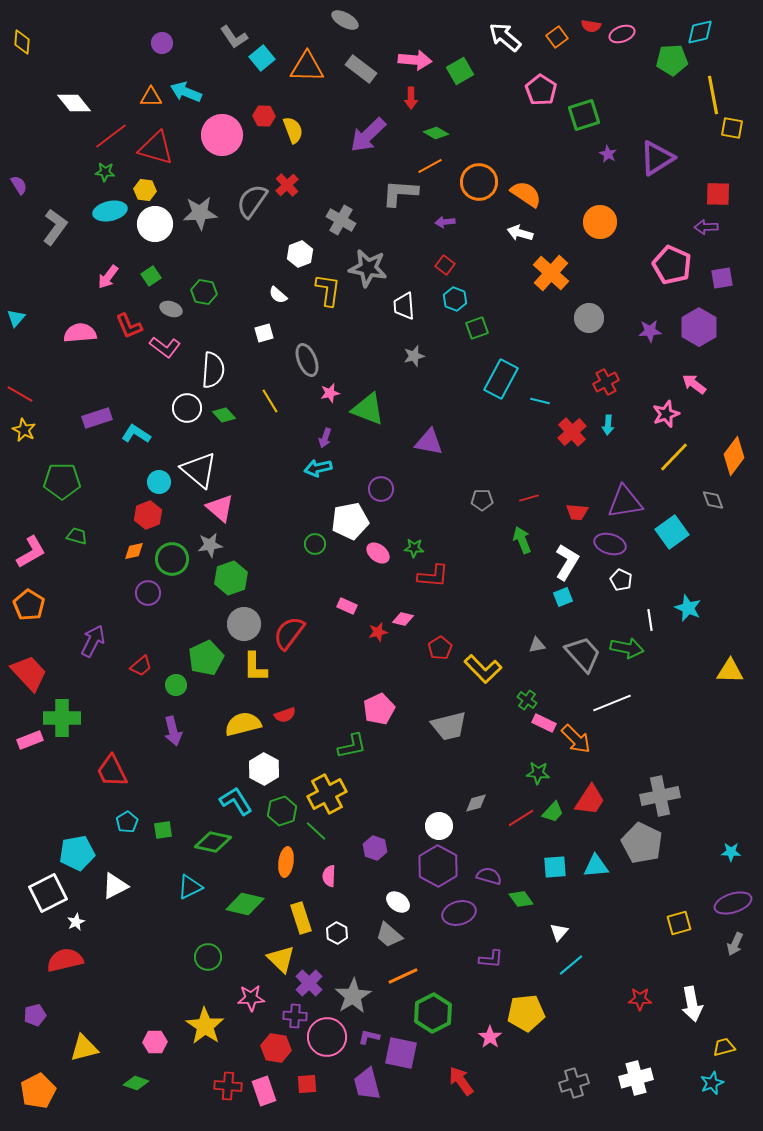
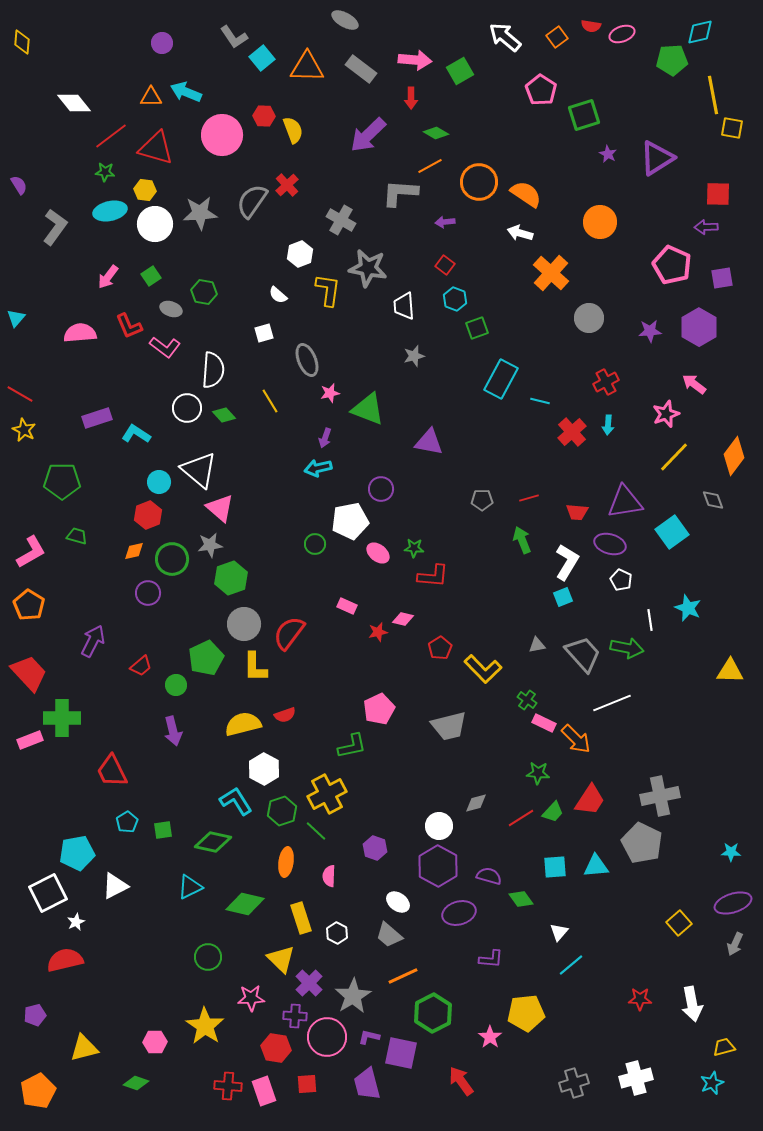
yellow square at (679, 923): rotated 25 degrees counterclockwise
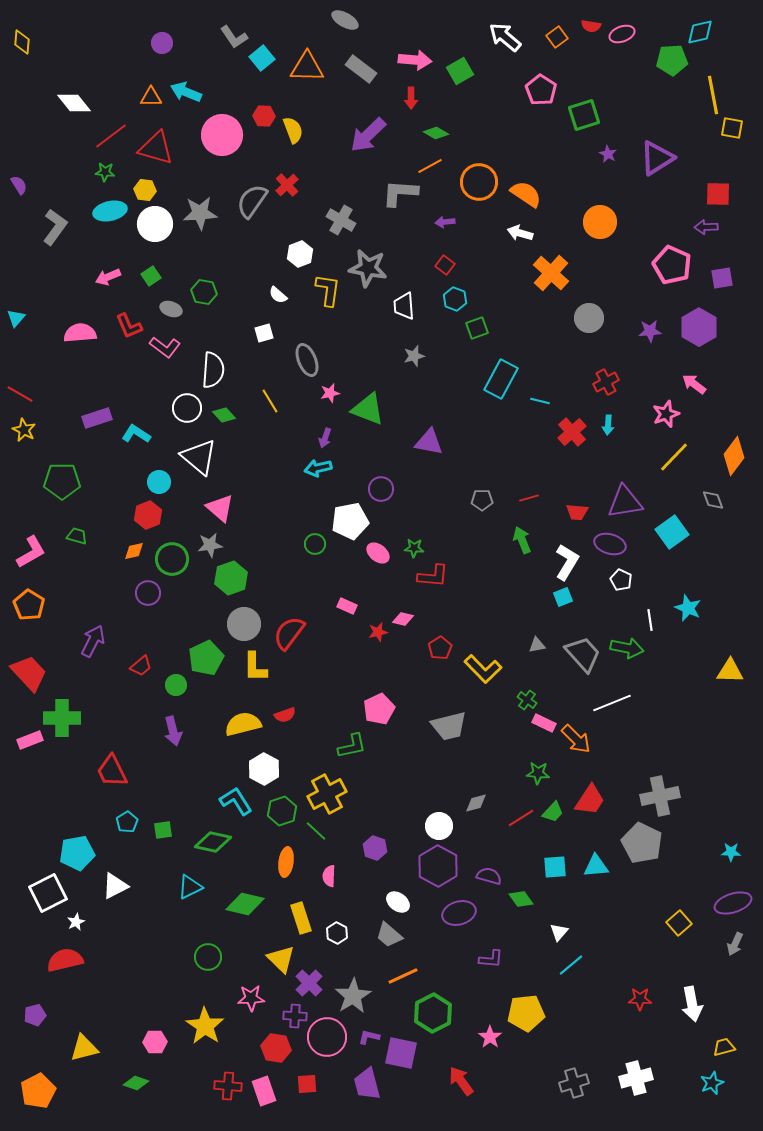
pink arrow at (108, 277): rotated 30 degrees clockwise
white triangle at (199, 470): moved 13 px up
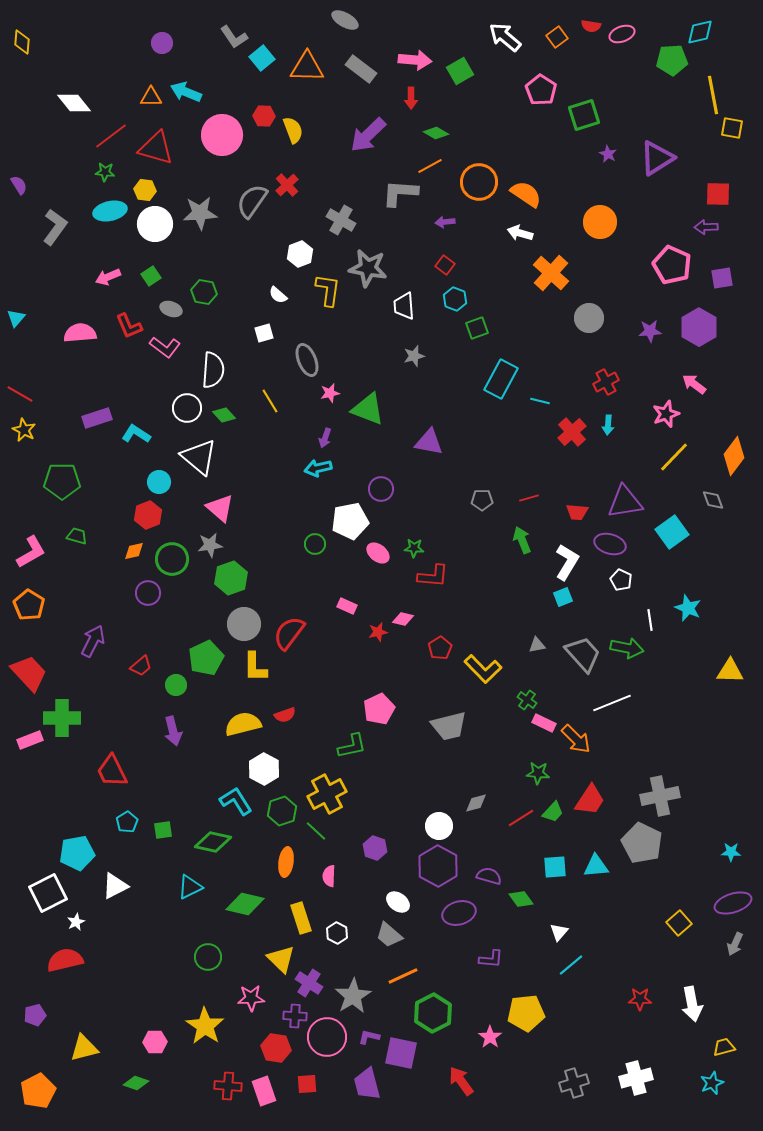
purple cross at (309, 983): rotated 12 degrees counterclockwise
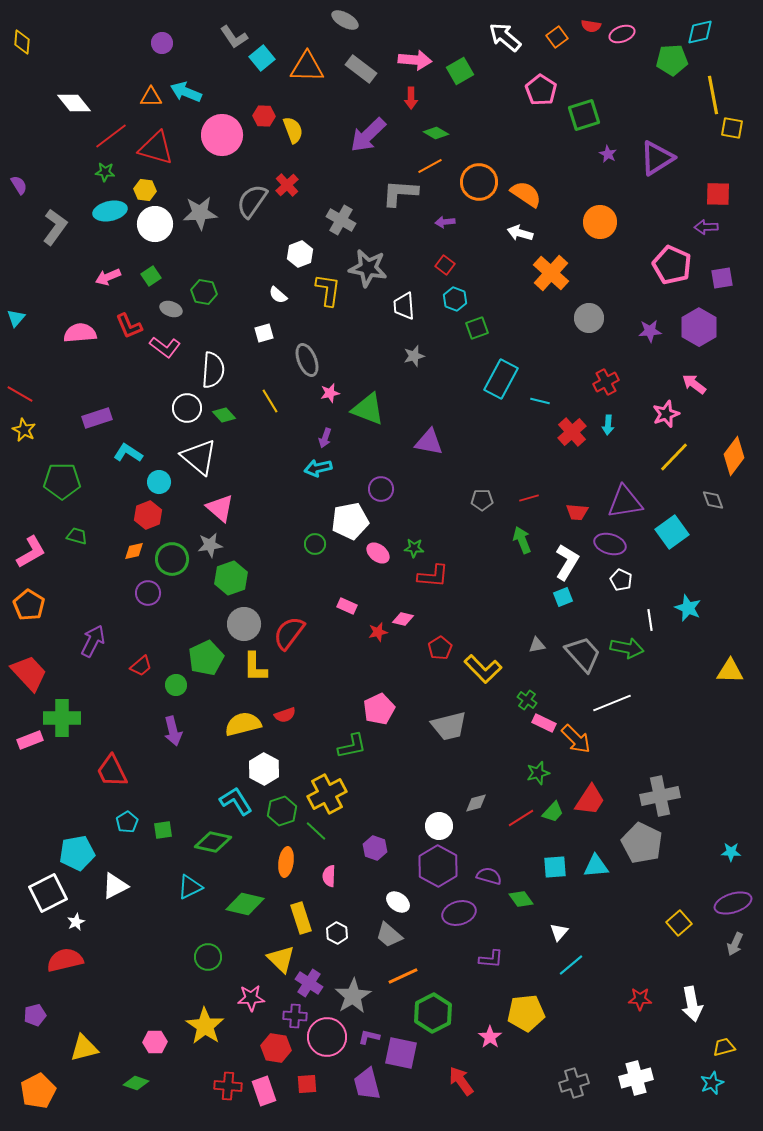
cyan L-shape at (136, 434): moved 8 px left, 19 px down
green star at (538, 773): rotated 20 degrees counterclockwise
